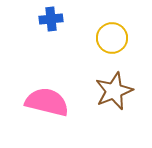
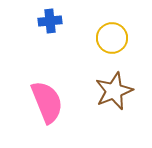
blue cross: moved 1 px left, 2 px down
pink semicircle: rotated 54 degrees clockwise
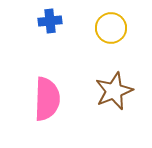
yellow circle: moved 1 px left, 10 px up
pink semicircle: moved 3 px up; rotated 24 degrees clockwise
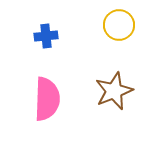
blue cross: moved 4 px left, 15 px down
yellow circle: moved 8 px right, 3 px up
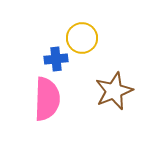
yellow circle: moved 37 px left, 13 px down
blue cross: moved 10 px right, 23 px down
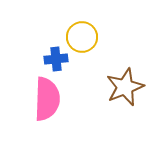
yellow circle: moved 1 px up
brown star: moved 11 px right, 4 px up
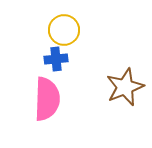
yellow circle: moved 18 px left, 7 px up
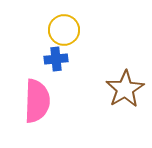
brown star: moved 2 px down; rotated 9 degrees counterclockwise
pink semicircle: moved 10 px left, 2 px down
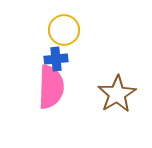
brown star: moved 8 px left, 5 px down
pink semicircle: moved 14 px right, 14 px up
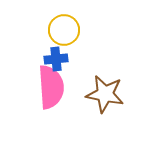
pink semicircle: rotated 6 degrees counterclockwise
brown star: moved 12 px left; rotated 30 degrees counterclockwise
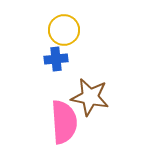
pink semicircle: moved 13 px right, 35 px down
brown star: moved 15 px left, 3 px down
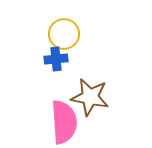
yellow circle: moved 4 px down
